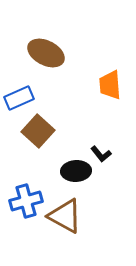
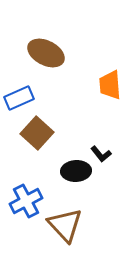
brown square: moved 1 px left, 2 px down
blue cross: rotated 12 degrees counterclockwise
brown triangle: moved 9 px down; rotated 18 degrees clockwise
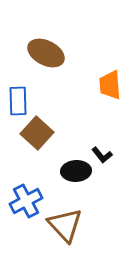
blue rectangle: moved 1 px left, 3 px down; rotated 68 degrees counterclockwise
black L-shape: moved 1 px right, 1 px down
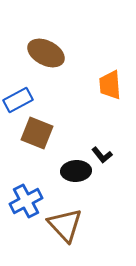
blue rectangle: moved 1 px up; rotated 64 degrees clockwise
brown square: rotated 20 degrees counterclockwise
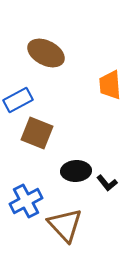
black L-shape: moved 5 px right, 28 px down
